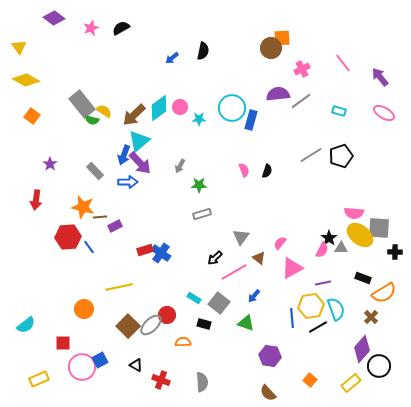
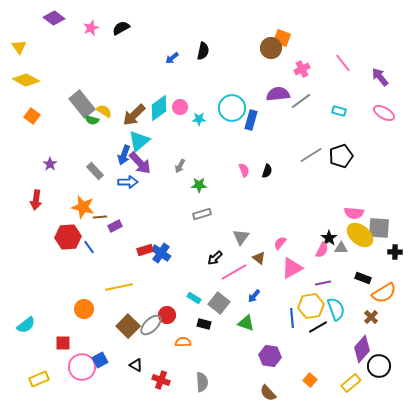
orange square at (282, 38): rotated 24 degrees clockwise
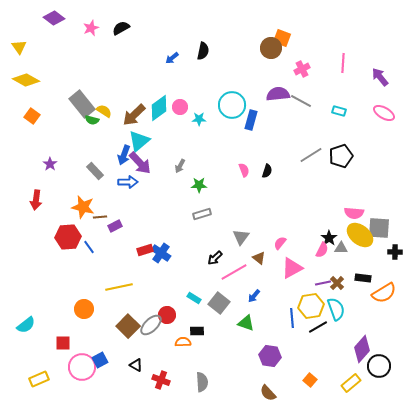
pink line at (343, 63): rotated 42 degrees clockwise
gray line at (301, 101): rotated 65 degrees clockwise
cyan circle at (232, 108): moved 3 px up
black rectangle at (363, 278): rotated 14 degrees counterclockwise
brown cross at (371, 317): moved 34 px left, 34 px up
black rectangle at (204, 324): moved 7 px left, 7 px down; rotated 16 degrees counterclockwise
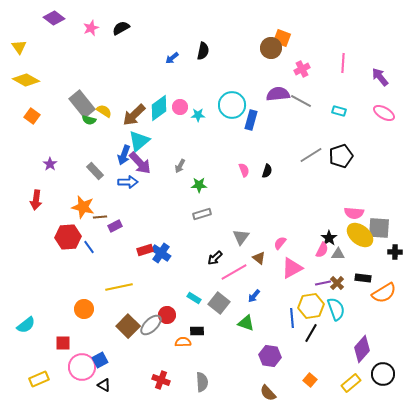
cyan star at (199, 119): moved 1 px left, 4 px up
green semicircle at (92, 120): moved 3 px left
gray triangle at (341, 248): moved 3 px left, 6 px down
black line at (318, 327): moved 7 px left, 6 px down; rotated 30 degrees counterclockwise
black triangle at (136, 365): moved 32 px left, 20 px down
black circle at (379, 366): moved 4 px right, 8 px down
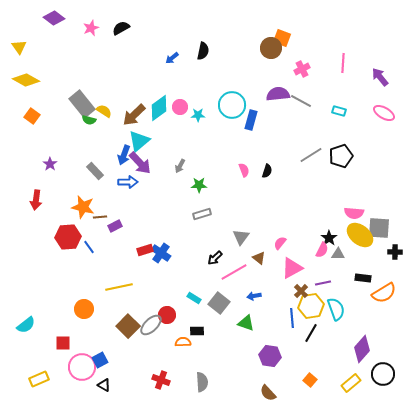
brown cross at (337, 283): moved 36 px left, 8 px down
blue arrow at (254, 296): rotated 40 degrees clockwise
